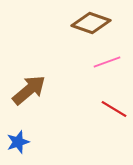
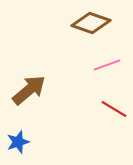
pink line: moved 3 px down
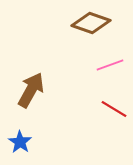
pink line: moved 3 px right
brown arrow: moved 2 px right; rotated 21 degrees counterclockwise
blue star: moved 2 px right; rotated 20 degrees counterclockwise
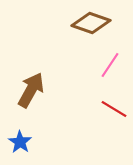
pink line: rotated 36 degrees counterclockwise
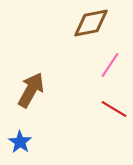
brown diamond: rotated 30 degrees counterclockwise
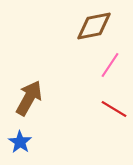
brown diamond: moved 3 px right, 3 px down
brown arrow: moved 2 px left, 8 px down
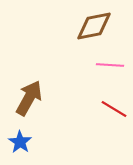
pink line: rotated 60 degrees clockwise
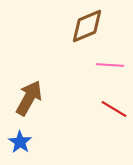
brown diamond: moved 7 px left; rotated 12 degrees counterclockwise
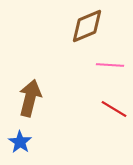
brown arrow: moved 1 px right; rotated 15 degrees counterclockwise
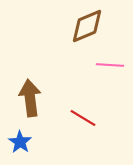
brown arrow: rotated 21 degrees counterclockwise
red line: moved 31 px left, 9 px down
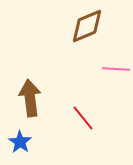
pink line: moved 6 px right, 4 px down
red line: rotated 20 degrees clockwise
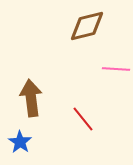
brown diamond: rotated 9 degrees clockwise
brown arrow: moved 1 px right
red line: moved 1 px down
